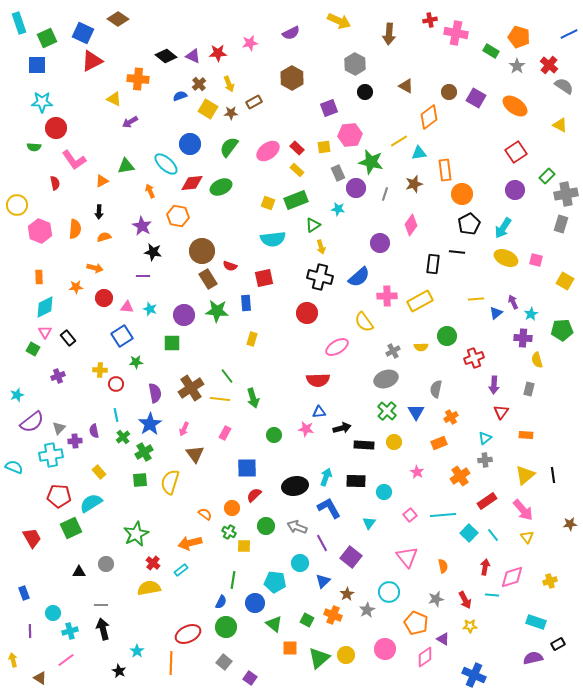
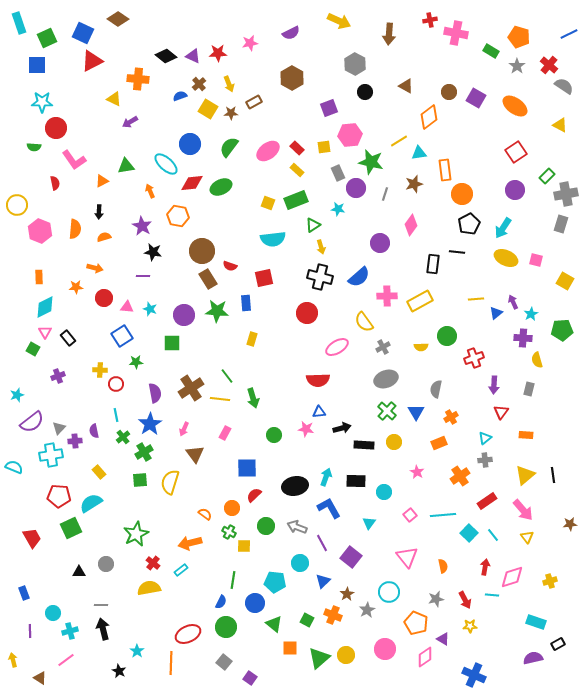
gray cross at (393, 351): moved 10 px left, 4 px up
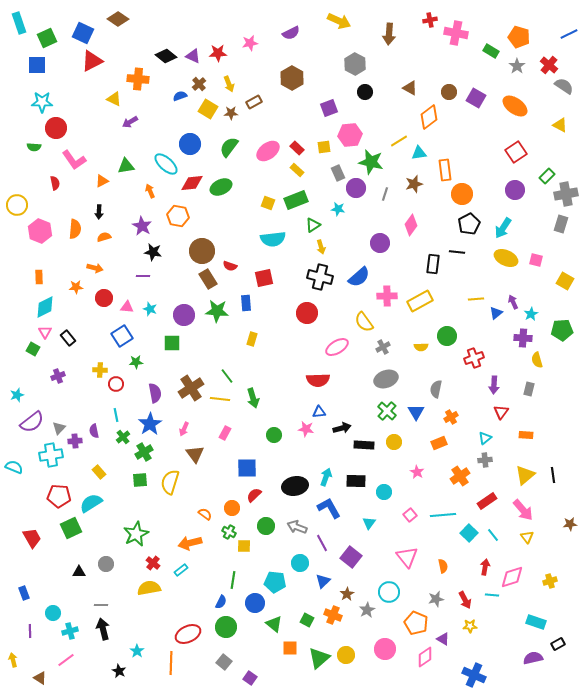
brown triangle at (406, 86): moved 4 px right, 2 px down
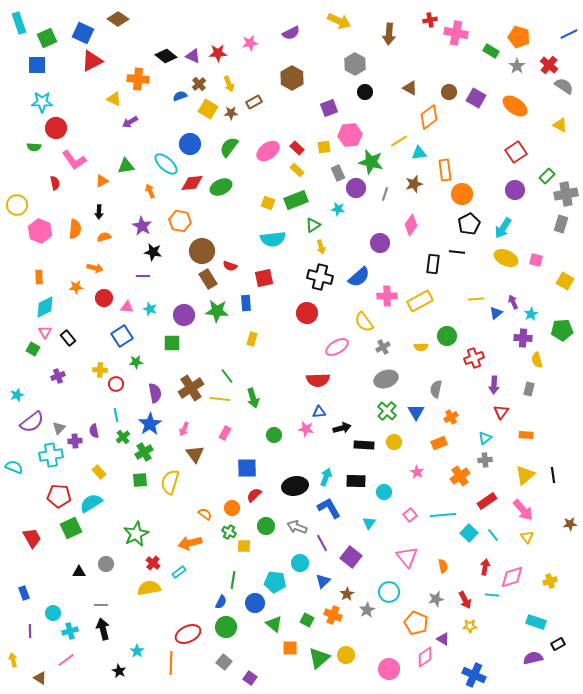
orange hexagon at (178, 216): moved 2 px right, 5 px down
cyan rectangle at (181, 570): moved 2 px left, 2 px down
pink circle at (385, 649): moved 4 px right, 20 px down
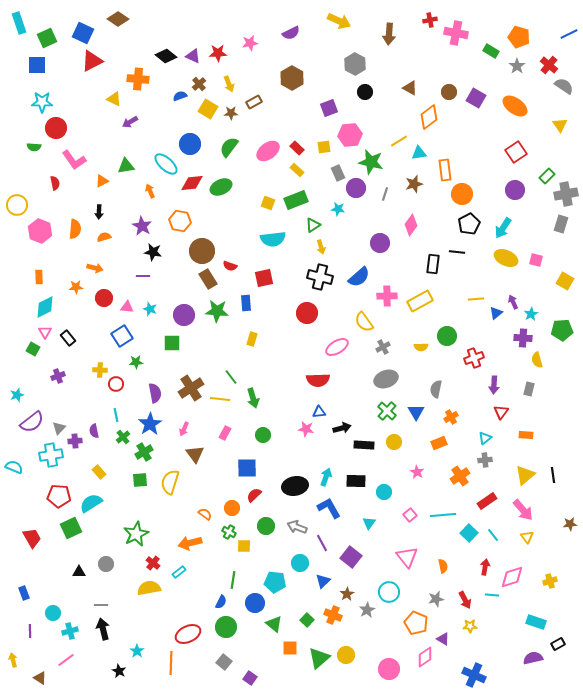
yellow triangle at (560, 125): rotated 28 degrees clockwise
green line at (227, 376): moved 4 px right, 1 px down
green circle at (274, 435): moved 11 px left
green square at (307, 620): rotated 16 degrees clockwise
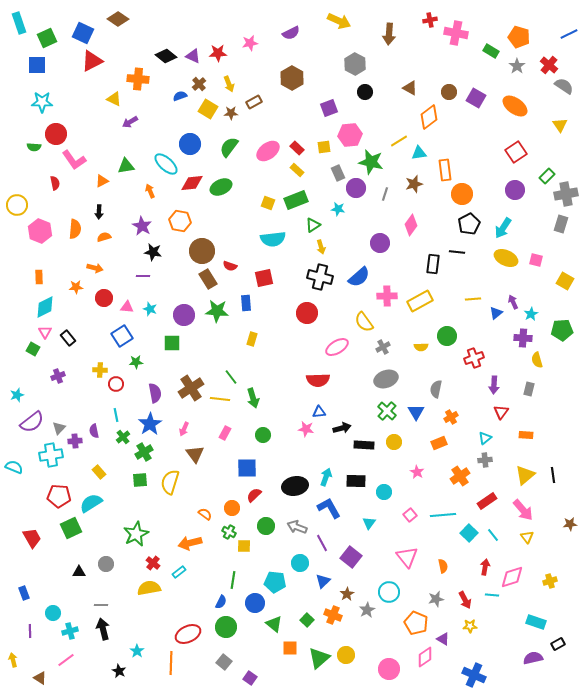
red circle at (56, 128): moved 6 px down
yellow line at (476, 299): moved 3 px left
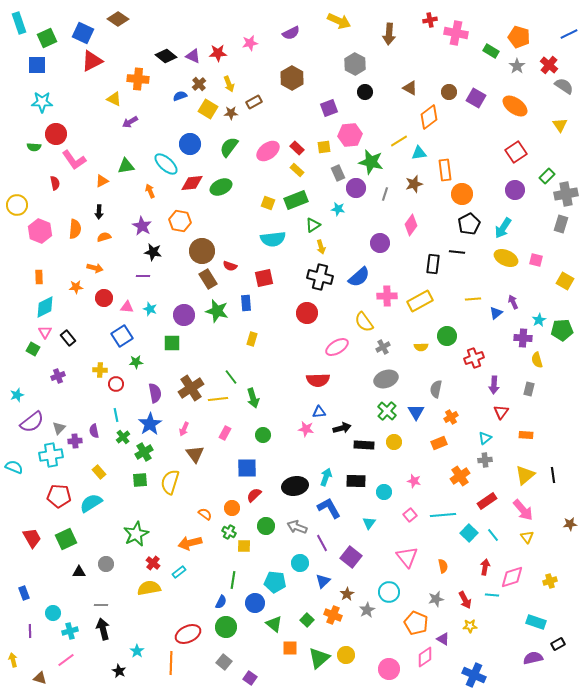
green star at (217, 311): rotated 10 degrees clockwise
cyan star at (531, 314): moved 8 px right, 6 px down
yellow line at (220, 399): moved 2 px left; rotated 12 degrees counterclockwise
pink star at (417, 472): moved 3 px left, 9 px down; rotated 16 degrees counterclockwise
green square at (71, 528): moved 5 px left, 11 px down
brown triangle at (40, 678): rotated 16 degrees counterclockwise
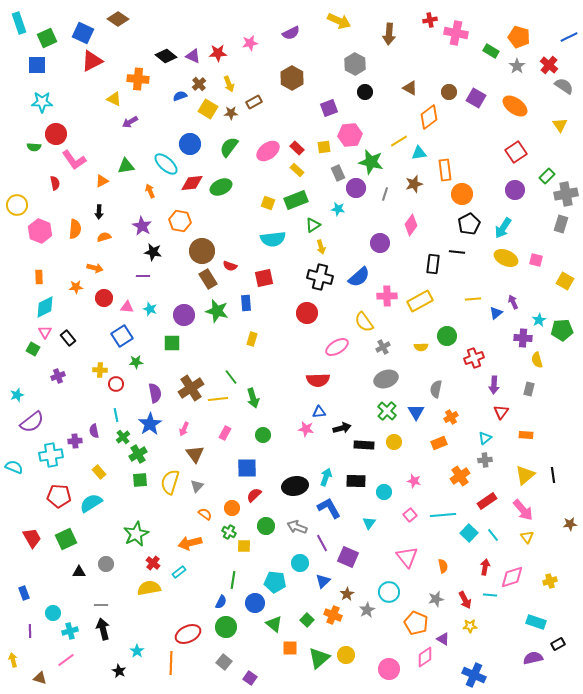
blue line at (569, 34): moved 3 px down
gray triangle at (59, 428): moved 138 px right, 58 px down
green cross at (144, 452): moved 6 px left, 2 px down
purple square at (351, 557): moved 3 px left; rotated 15 degrees counterclockwise
cyan line at (492, 595): moved 2 px left
